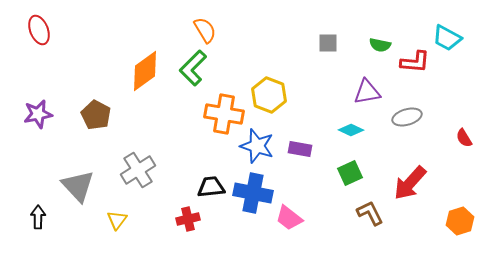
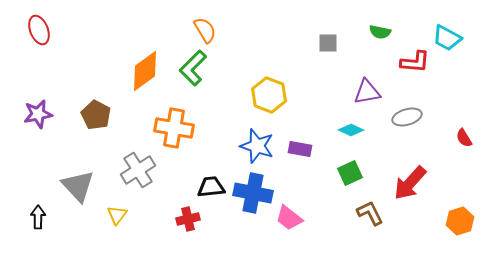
green semicircle: moved 13 px up
orange cross: moved 50 px left, 14 px down
yellow triangle: moved 5 px up
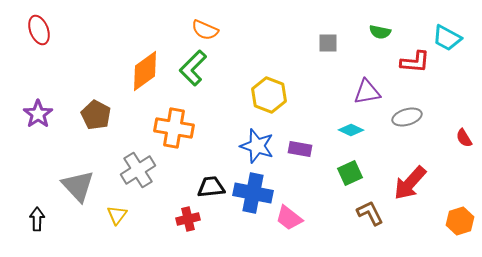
orange semicircle: rotated 144 degrees clockwise
purple star: rotated 24 degrees counterclockwise
black arrow: moved 1 px left, 2 px down
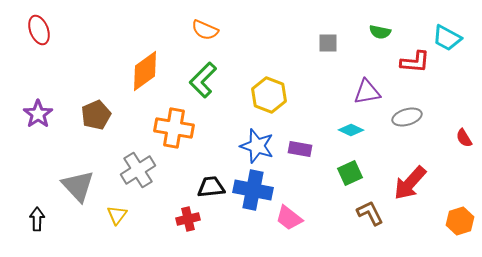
green L-shape: moved 10 px right, 12 px down
brown pentagon: rotated 20 degrees clockwise
blue cross: moved 3 px up
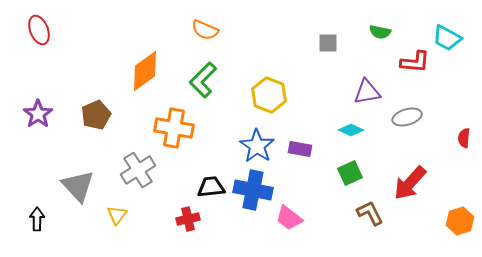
red semicircle: rotated 36 degrees clockwise
blue star: rotated 16 degrees clockwise
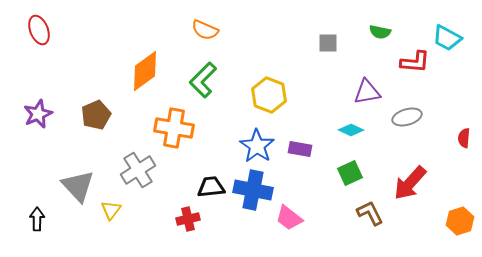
purple star: rotated 12 degrees clockwise
yellow triangle: moved 6 px left, 5 px up
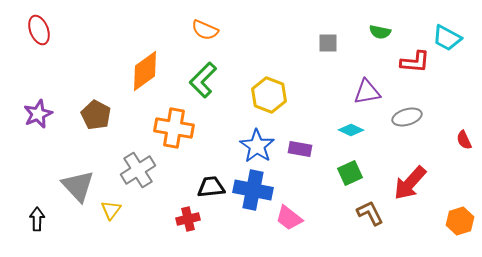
brown pentagon: rotated 20 degrees counterclockwise
red semicircle: moved 2 px down; rotated 30 degrees counterclockwise
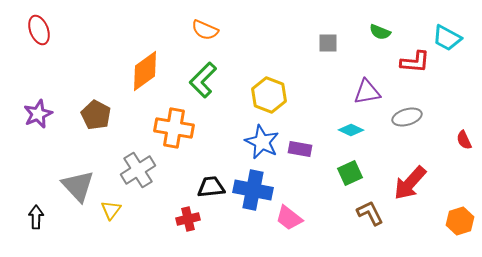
green semicircle: rotated 10 degrees clockwise
blue star: moved 5 px right, 4 px up; rotated 8 degrees counterclockwise
black arrow: moved 1 px left, 2 px up
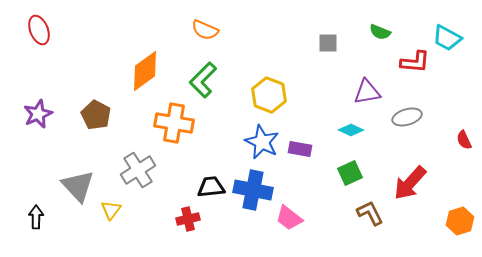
orange cross: moved 5 px up
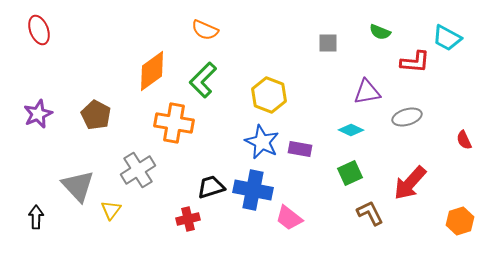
orange diamond: moved 7 px right
black trapezoid: rotated 12 degrees counterclockwise
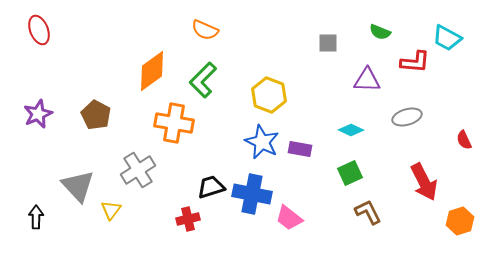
purple triangle: moved 12 px up; rotated 12 degrees clockwise
red arrow: moved 14 px right, 1 px up; rotated 69 degrees counterclockwise
blue cross: moved 1 px left, 4 px down
brown L-shape: moved 2 px left, 1 px up
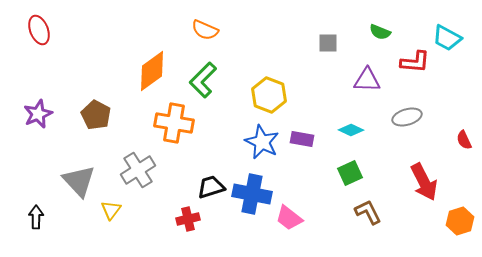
purple rectangle: moved 2 px right, 10 px up
gray triangle: moved 1 px right, 5 px up
